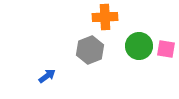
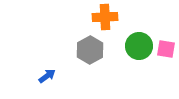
gray hexagon: rotated 8 degrees counterclockwise
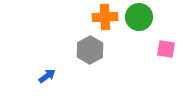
green circle: moved 29 px up
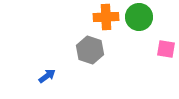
orange cross: moved 1 px right
gray hexagon: rotated 12 degrees counterclockwise
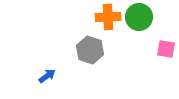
orange cross: moved 2 px right
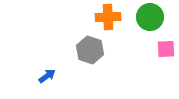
green circle: moved 11 px right
pink square: rotated 12 degrees counterclockwise
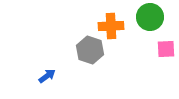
orange cross: moved 3 px right, 9 px down
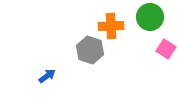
pink square: rotated 36 degrees clockwise
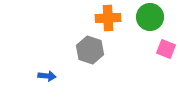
orange cross: moved 3 px left, 8 px up
pink square: rotated 12 degrees counterclockwise
blue arrow: rotated 42 degrees clockwise
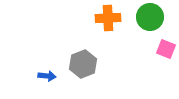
gray hexagon: moved 7 px left, 14 px down; rotated 20 degrees clockwise
